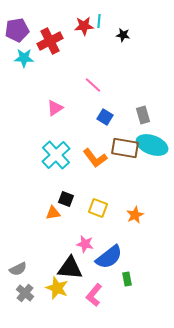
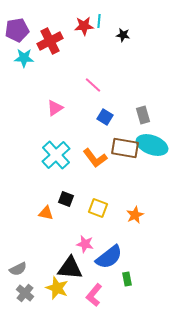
orange triangle: moved 7 px left; rotated 21 degrees clockwise
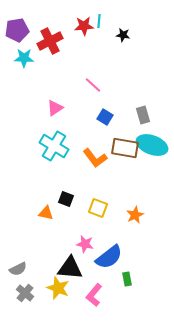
cyan cross: moved 2 px left, 9 px up; rotated 16 degrees counterclockwise
yellow star: moved 1 px right
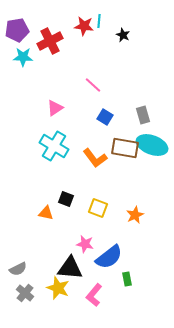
red star: rotated 12 degrees clockwise
black star: rotated 16 degrees clockwise
cyan star: moved 1 px left, 1 px up
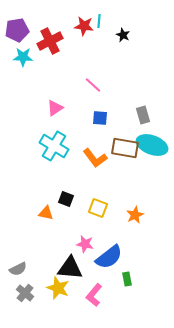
blue square: moved 5 px left, 1 px down; rotated 28 degrees counterclockwise
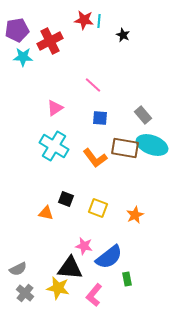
red star: moved 6 px up
gray rectangle: rotated 24 degrees counterclockwise
pink star: moved 1 px left, 2 px down
yellow star: rotated 10 degrees counterclockwise
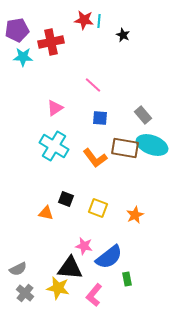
red cross: moved 1 px right, 1 px down; rotated 15 degrees clockwise
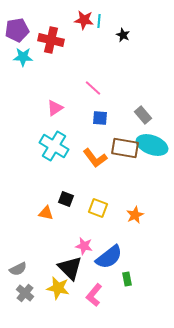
red cross: moved 2 px up; rotated 25 degrees clockwise
pink line: moved 3 px down
black triangle: rotated 40 degrees clockwise
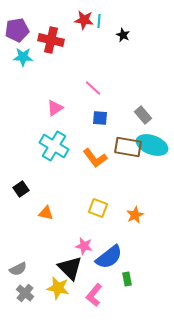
brown rectangle: moved 3 px right, 1 px up
black square: moved 45 px left, 10 px up; rotated 35 degrees clockwise
